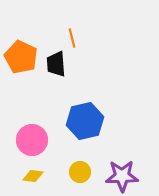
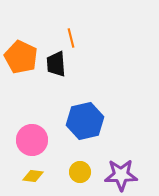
orange line: moved 1 px left
purple star: moved 1 px left, 1 px up
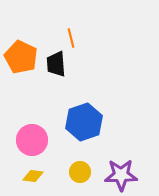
blue hexagon: moved 1 px left, 1 px down; rotated 6 degrees counterclockwise
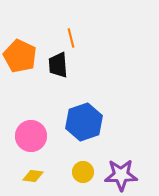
orange pentagon: moved 1 px left, 1 px up
black trapezoid: moved 2 px right, 1 px down
pink circle: moved 1 px left, 4 px up
yellow circle: moved 3 px right
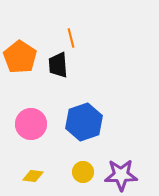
orange pentagon: moved 1 px down; rotated 8 degrees clockwise
pink circle: moved 12 px up
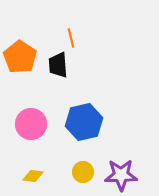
blue hexagon: rotated 6 degrees clockwise
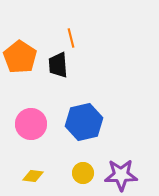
yellow circle: moved 1 px down
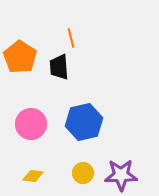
black trapezoid: moved 1 px right, 2 px down
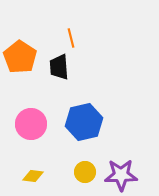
yellow circle: moved 2 px right, 1 px up
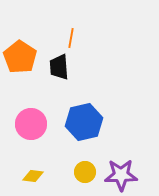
orange line: rotated 24 degrees clockwise
